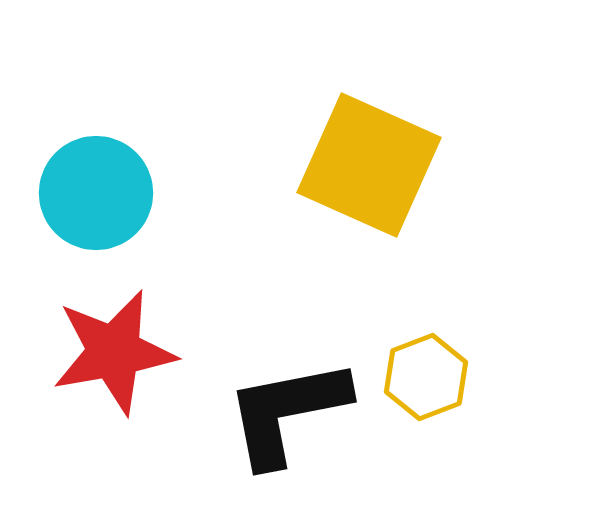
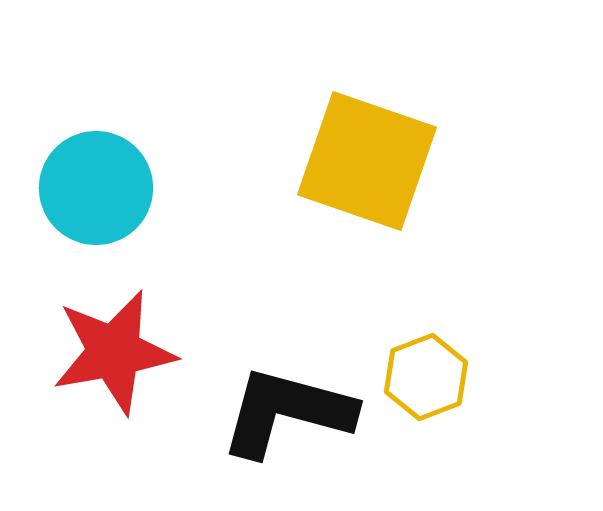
yellow square: moved 2 px left, 4 px up; rotated 5 degrees counterclockwise
cyan circle: moved 5 px up
black L-shape: rotated 26 degrees clockwise
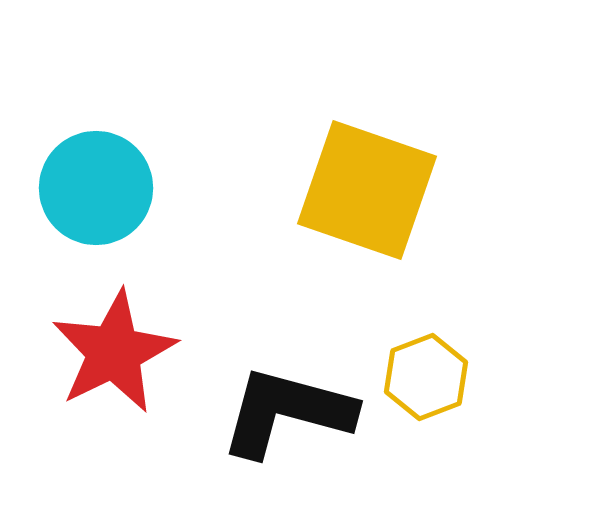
yellow square: moved 29 px down
red star: rotated 16 degrees counterclockwise
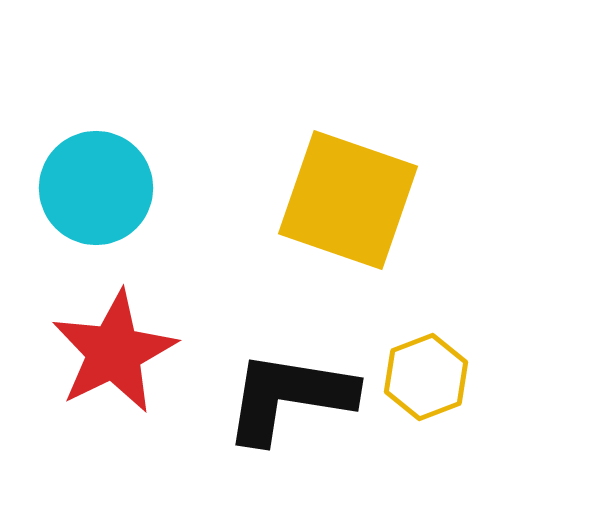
yellow square: moved 19 px left, 10 px down
black L-shape: moved 2 px right, 15 px up; rotated 6 degrees counterclockwise
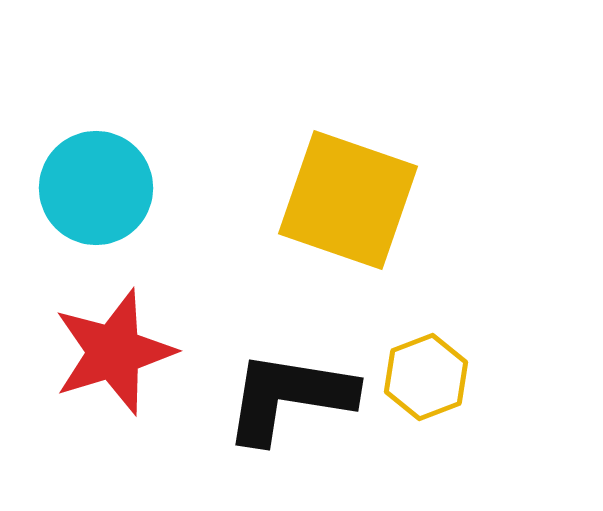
red star: rotated 9 degrees clockwise
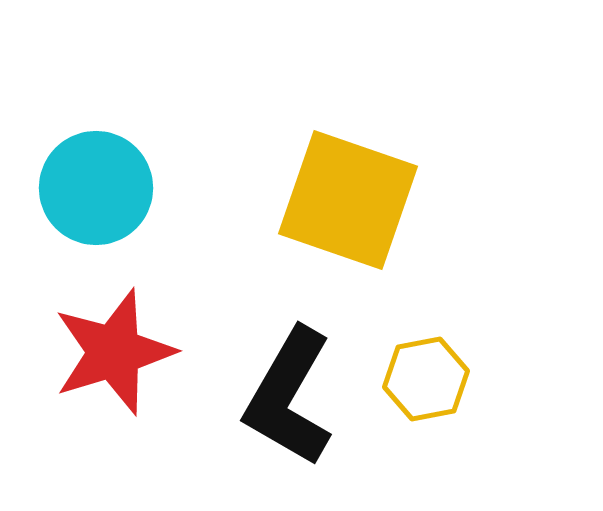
yellow hexagon: moved 2 px down; rotated 10 degrees clockwise
black L-shape: rotated 69 degrees counterclockwise
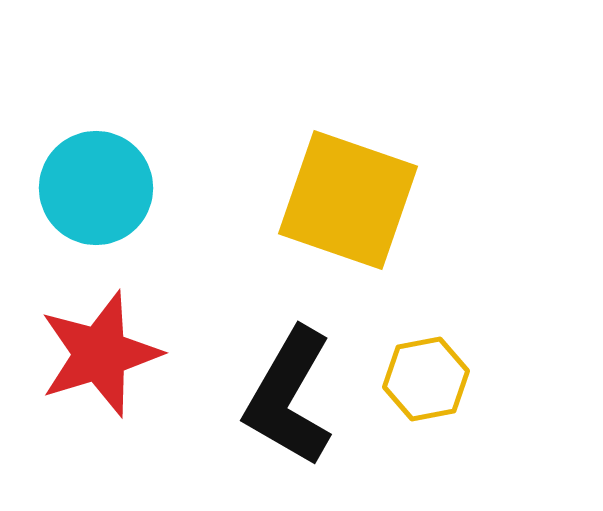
red star: moved 14 px left, 2 px down
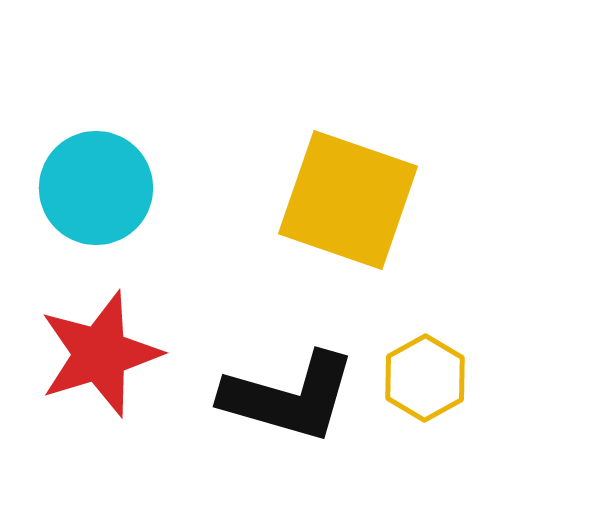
yellow hexagon: moved 1 px left, 1 px up; rotated 18 degrees counterclockwise
black L-shape: rotated 104 degrees counterclockwise
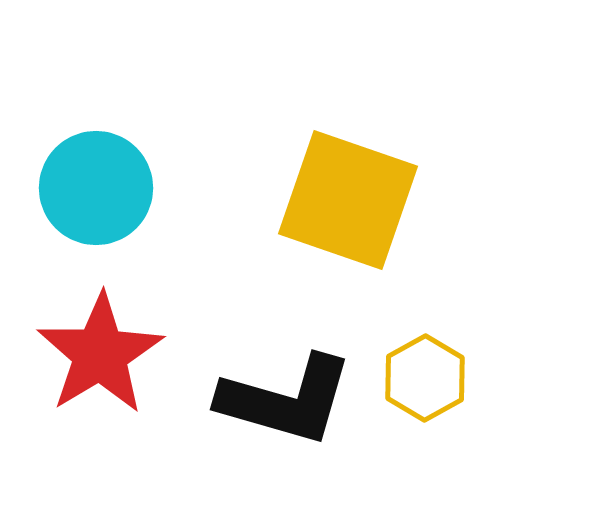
red star: rotated 14 degrees counterclockwise
black L-shape: moved 3 px left, 3 px down
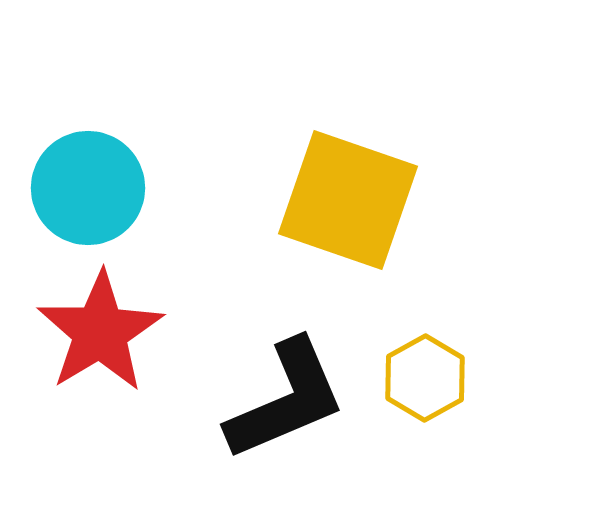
cyan circle: moved 8 px left
red star: moved 22 px up
black L-shape: rotated 39 degrees counterclockwise
